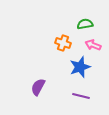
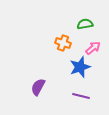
pink arrow: moved 3 px down; rotated 119 degrees clockwise
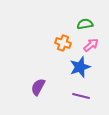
pink arrow: moved 2 px left, 3 px up
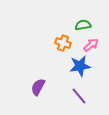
green semicircle: moved 2 px left, 1 px down
blue star: moved 1 px up; rotated 10 degrees clockwise
purple line: moved 2 px left; rotated 36 degrees clockwise
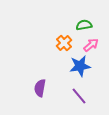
green semicircle: moved 1 px right
orange cross: moved 1 px right; rotated 28 degrees clockwise
purple semicircle: moved 2 px right, 1 px down; rotated 18 degrees counterclockwise
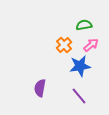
orange cross: moved 2 px down
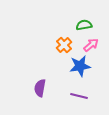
purple line: rotated 36 degrees counterclockwise
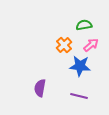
blue star: rotated 15 degrees clockwise
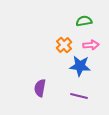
green semicircle: moved 4 px up
pink arrow: rotated 35 degrees clockwise
